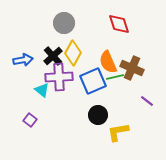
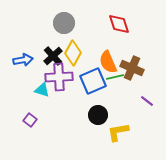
cyan triangle: rotated 21 degrees counterclockwise
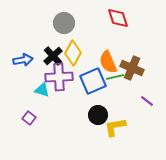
red diamond: moved 1 px left, 6 px up
purple square: moved 1 px left, 2 px up
yellow L-shape: moved 3 px left, 5 px up
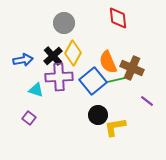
red diamond: rotated 10 degrees clockwise
green line: moved 1 px right, 3 px down
blue square: rotated 16 degrees counterclockwise
cyan triangle: moved 6 px left
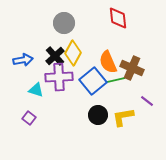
black cross: moved 2 px right
yellow L-shape: moved 8 px right, 10 px up
